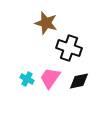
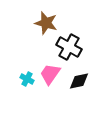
black cross: moved 1 px up; rotated 10 degrees clockwise
pink trapezoid: moved 4 px up
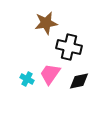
brown star: rotated 25 degrees counterclockwise
black cross: rotated 15 degrees counterclockwise
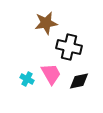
pink trapezoid: moved 1 px right; rotated 115 degrees clockwise
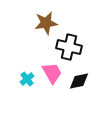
pink trapezoid: moved 1 px right, 1 px up
cyan cross: rotated 24 degrees clockwise
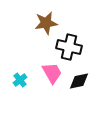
cyan cross: moved 7 px left, 1 px down
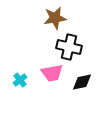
brown star: moved 9 px right, 5 px up
pink trapezoid: rotated 110 degrees clockwise
black diamond: moved 3 px right, 1 px down
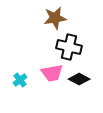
black diamond: moved 3 px left, 3 px up; rotated 40 degrees clockwise
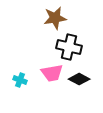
cyan cross: rotated 32 degrees counterclockwise
